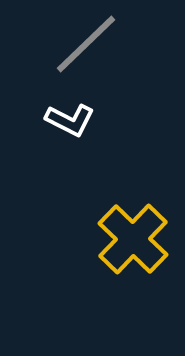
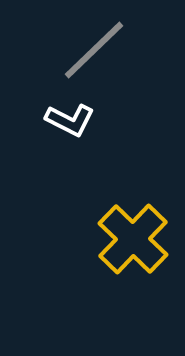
gray line: moved 8 px right, 6 px down
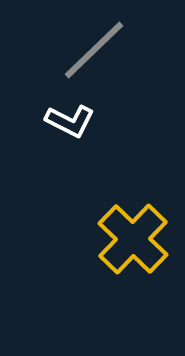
white L-shape: moved 1 px down
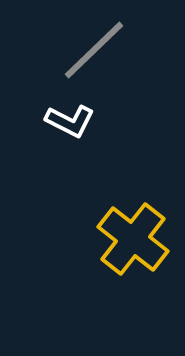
yellow cross: rotated 6 degrees counterclockwise
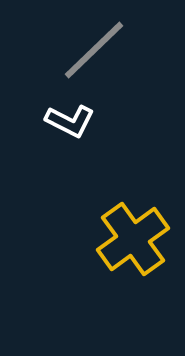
yellow cross: rotated 16 degrees clockwise
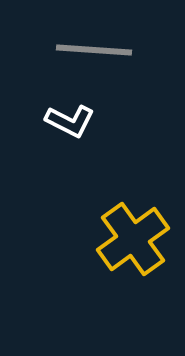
gray line: rotated 48 degrees clockwise
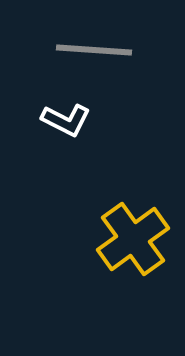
white L-shape: moved 4 px left, 1 px up
